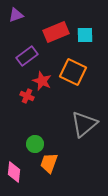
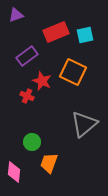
cyan square: rotated 12 degrees counterclockwise
green circle: moved 3 px left, 2 px up
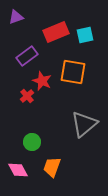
purple triangle: moved 2 px down
orange square: rotated 16 degrees counterclockwise
red cross: rotated 24 degrees clockwise
orange trapezoid: moved 3 px right, 4 px down
pink diamond: moved 4 px right, 2 px up; rotated 35 degrees counterclockwise
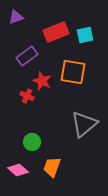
red cross: rotated 24 degrees counterclockwise
pink diamond: rotated 20 degrees counterclockwise
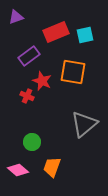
purple rectangle: moved 2 px right
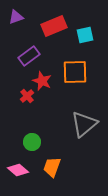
red rectangle: moved 2 px left, 6 px up
orange square: moved 2 px right; rotated 12 degrees counterclockwise
red cross: rotated 24 degrees clockwise
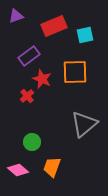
purple triangle: moved 1 px up
red star: moved 2 px up
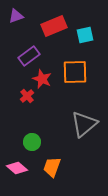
pink diamond: moved 1 px left, 2 px up
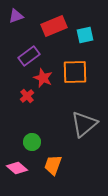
red star: moved 1 px right, 1 px up
orange trapezoid: moved 1 px right, 2 px up
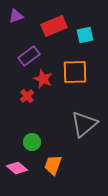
red star: moved 1 px down
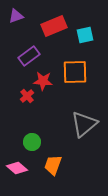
red star: moved 2 px down; rotated 18 degrees counterclockwise
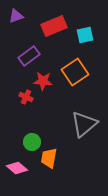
orange square: rotated 32 degrees counterclockwise
red cross: moved 1 px left, 1 px down; rotated 24 degrees counterclockwise
orange trapezoid: moved 4 px left, 7 px up; rotated 10 degrees counterclockwise
